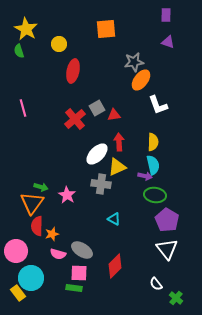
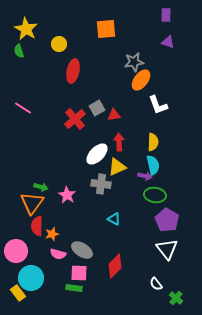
pink line: rotated 42 degrees counterclockwise
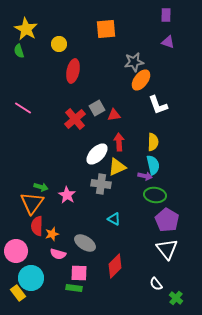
gray ellipse: moved 3 px right, 7 px up
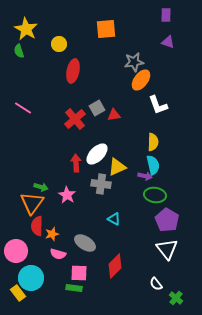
red arrow: moved 43 px left, 21 px down
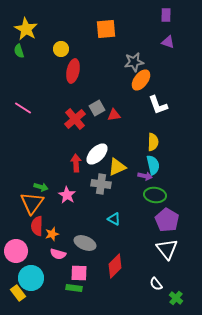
yellow circle: moved 2 px right, 5 px down
gray ellipse: rotated 10 degrees counterclockwise
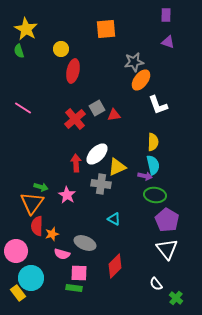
pink semicircle: moved 4 px right
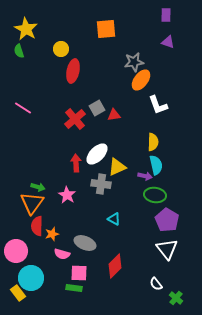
cyan semicircle: moved 3 px right
green arrow: moved 3 px left
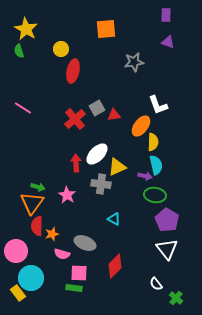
orange ellipse: moved 46 px down
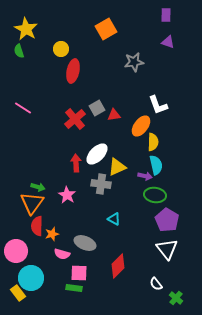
orange square: rotated 25 degrees counterclockwise
red diamond: moved 3 px right
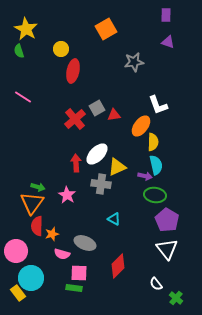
pink line: moved 11 px up
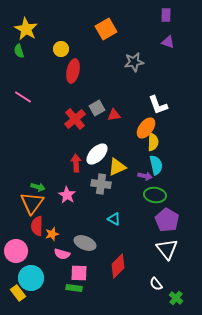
orange ellipse: moved 5 px right, 2 px down
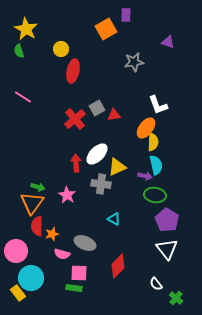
purple rectangle: moved 40 px left
